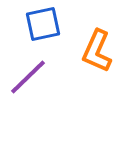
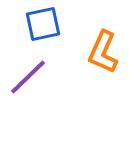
orange L-shape: moved 6 px right, 1 px down
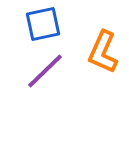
purple line: moved 17 px right, 6 px up
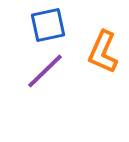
blue square: moved 5 px right, 1 px down
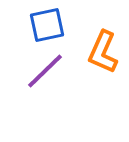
blue square: moved 1 px left
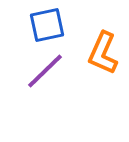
orange L-shape: moved 1 px down
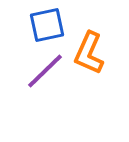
orange L-shape: moved 14 px left
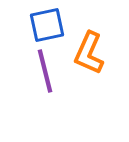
purple line: rotated 60 degrees counterclockwise
